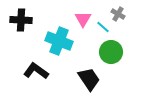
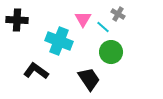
black cross: moved 4 px left
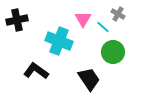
black cross: rotated 15 degrees counterclockwise
green circle: moved 2 px right
